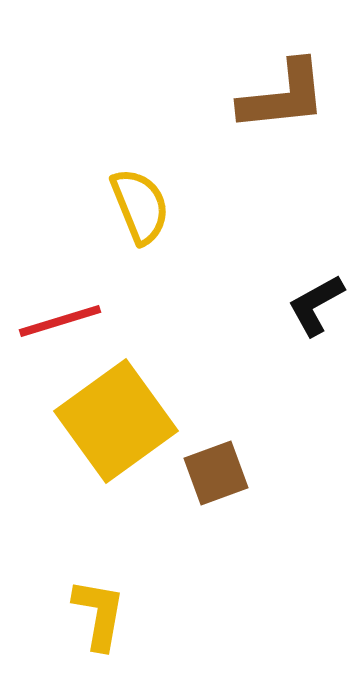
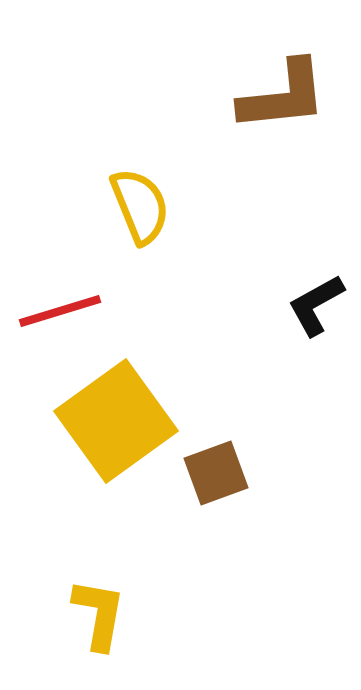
red line: moved 10 px up
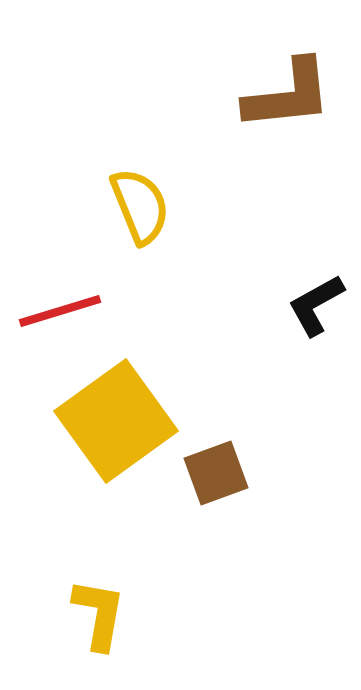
brown L-shape: moved 5 px right, 1 px up
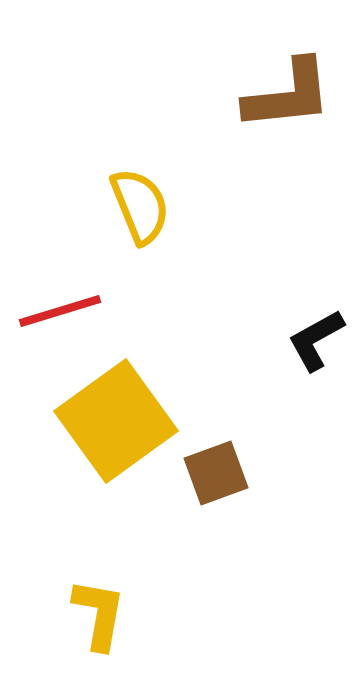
black L-shape: moved 35 px down
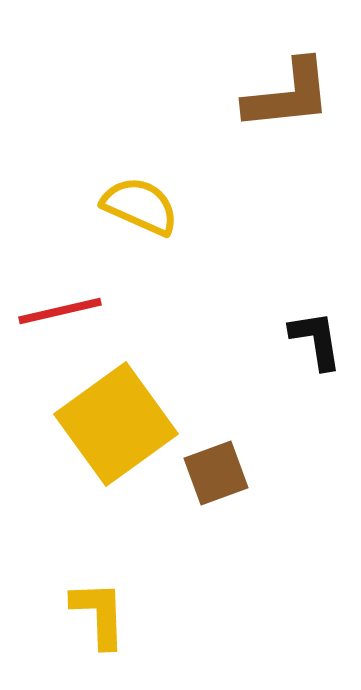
yellow semicircle: rotated 44 degrees counterclockwise
red line: rotated 4 degrees clockwise
black L-shape: rotated 110 degrees clockwise
yellow square: moved 3 px down
yellow L-shape: rotated 12 degrees counterclockwise
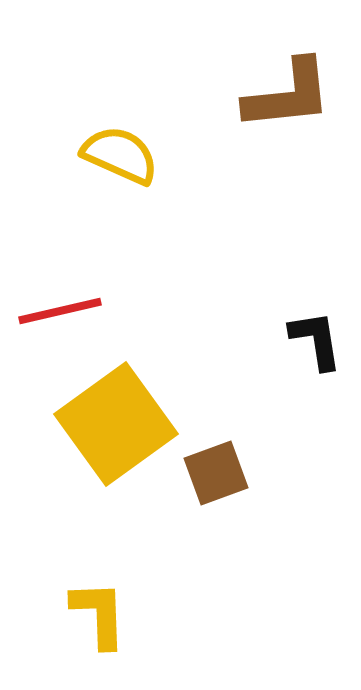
yellow semicircle: moved 20 px left, 51 px up
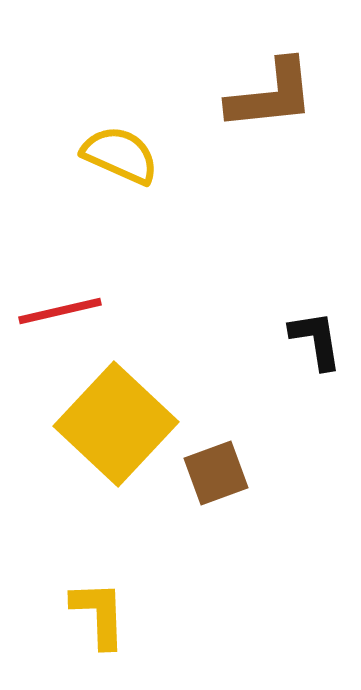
brown L-shape: moved 17 px left
yellow square: rotated 11 degrees counterclockwise
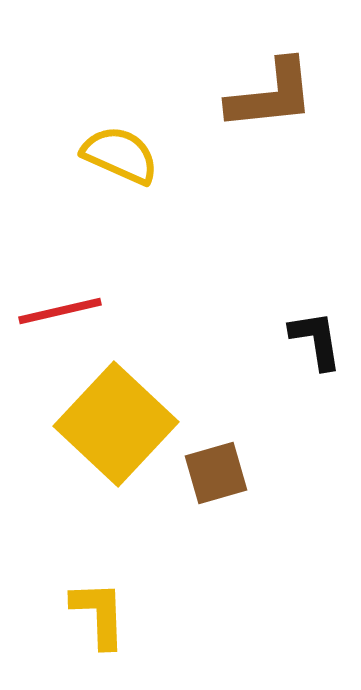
brown square: rotated 4 degrees clockwise
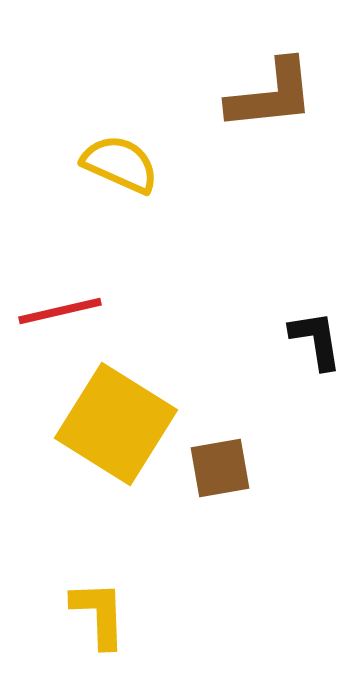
yellow semicircle: moved 9 px down
yellow square: rotated 11 degrees counterclockwise
brown square: moved 4 px right, 5 px up; rotated 6 degrees clockwise
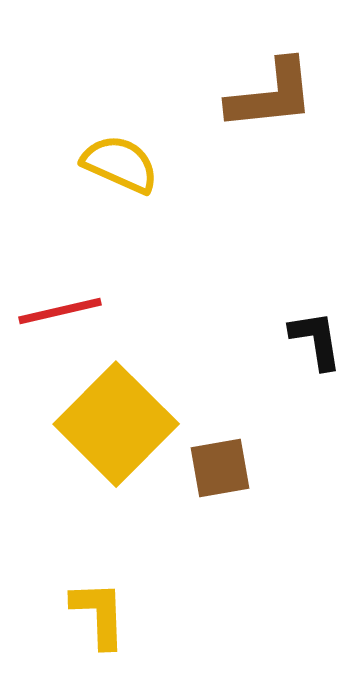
yellow square: rotated 13 degrees clockwise
